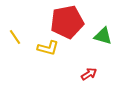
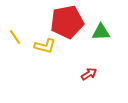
green triangle: moved 2 px left, 4 px up; rotated 18 degrees counterclockwise
yellow L-shape: moved 3 px left, 2 px up
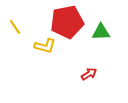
yellow line: moved 10 px up
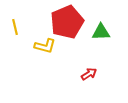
red pentagon: rotated 12 degrees counterclockwise
yellow line: rotated 21 degrees clockwise
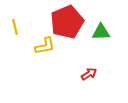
yellow L-shape: rotated 25 degrees counterclockwise
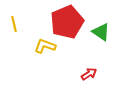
yellow line: moved 1 px left, 3 px up
green triangle: rotated 36 degrees clockwise
yellow L-shape: rotated 150 degrees counterclockwise
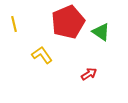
red pentagon: moved 1 px right
yellow L-shape: moved 3 px left, 9 px down; rotated 35 degrees clockwise
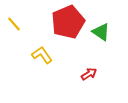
yellow line: rotated 28 degrees counterclockwise
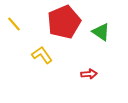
red pentagon: moved 4 px left
red arrow: rotated 28 degrees clockwise
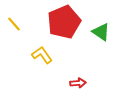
red arrow: moved 11 px left, 9 px down
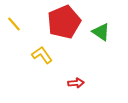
red arrow: moved 2 px left
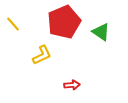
yellow line: moved 1 px left
yellow L-shape: rotated 100 degrees clockwise
red arrow: moved 4 px left, 2 px down
